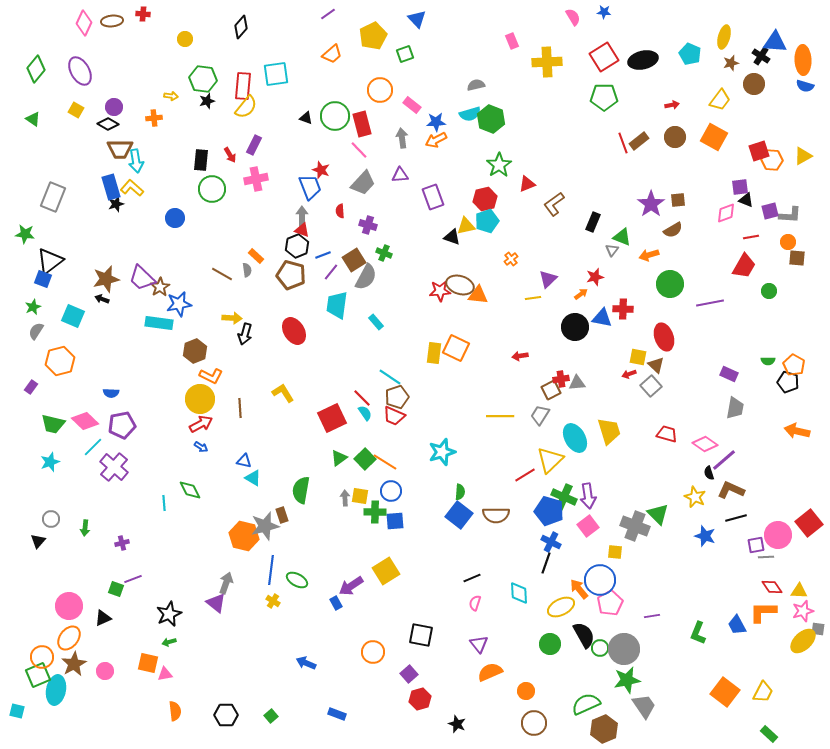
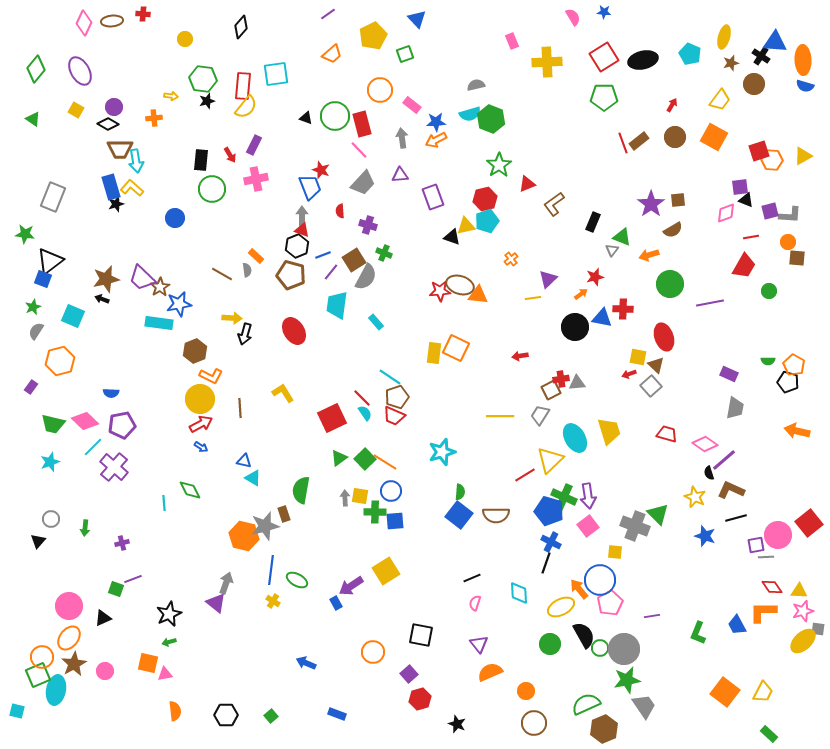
red arrow at (672, 105): rotated 48 degrees counterclockwise
brown rectangle at (282, 515): moved 2 px right, 1 px up
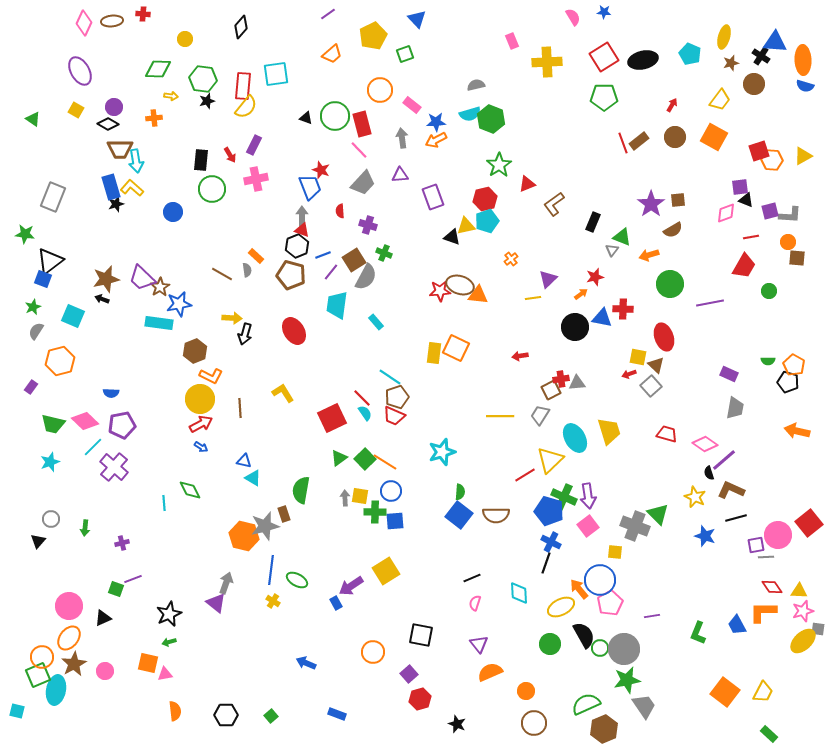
green diamond at (36, 69): moved 122 px right; rotated 52 degrees clockwise
blue circle at (175, 218): moved 2 px left, 6 px up
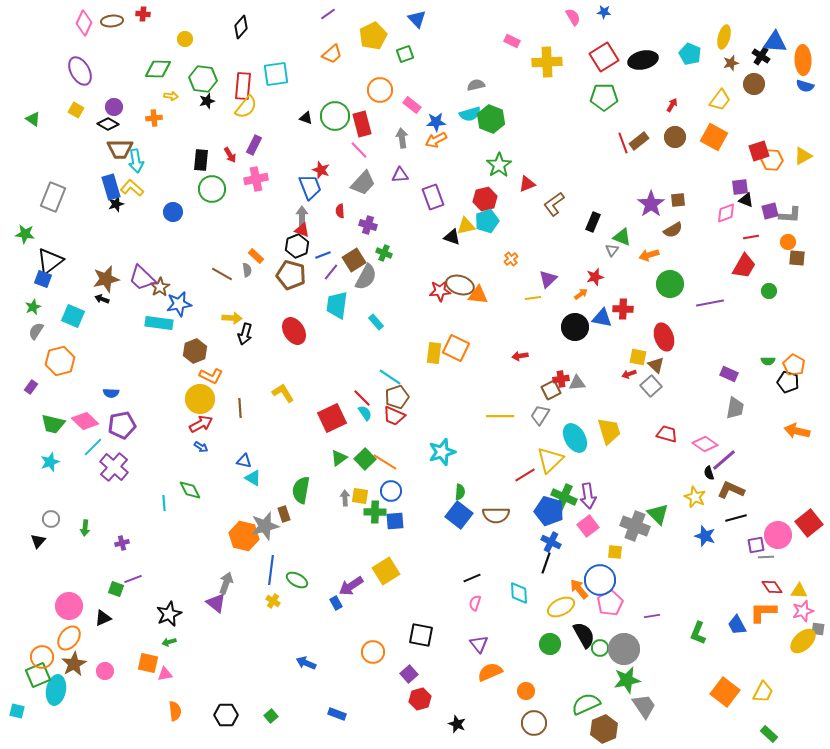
pink rectangle at (512, 41): rotated 42 degrees counterclockwise
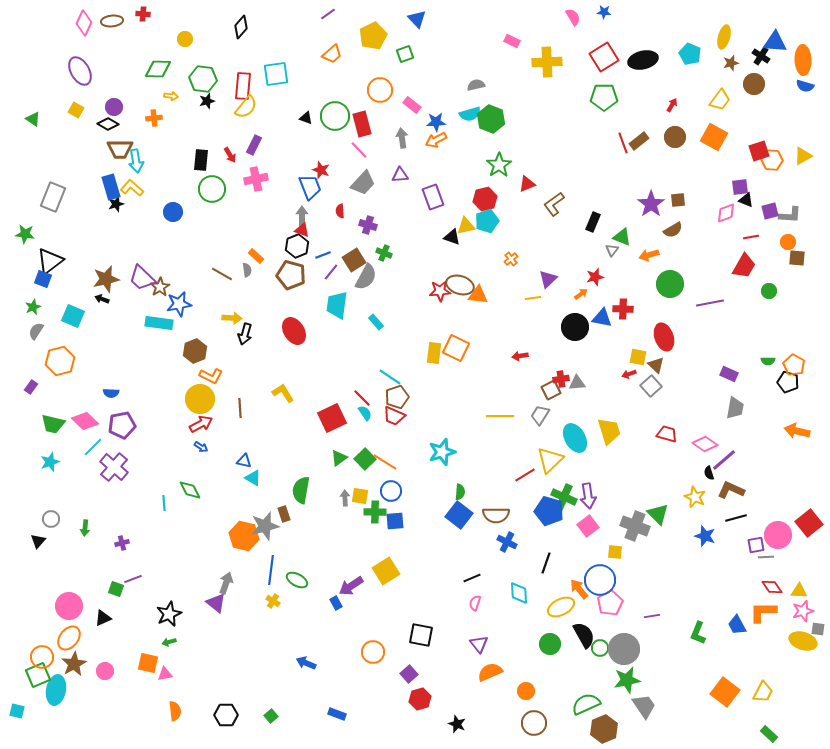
blue cross at (551, 542): moved 44 px left
yellow ellipse at (803, 641): rotated 60 degrees clockwise
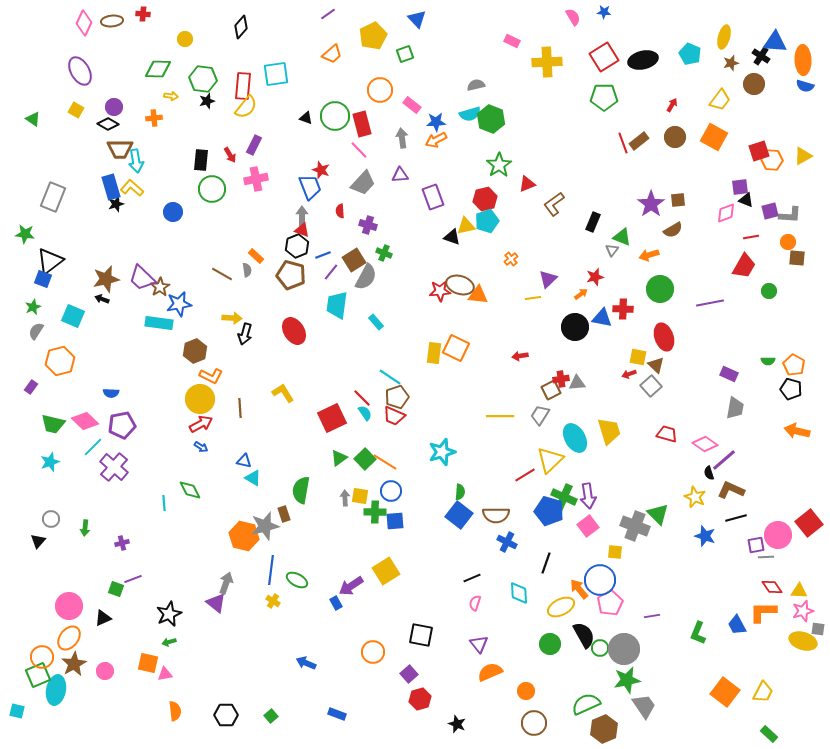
green circle at (670, 284): moved 10 px left, 5 px down
black pentagon at (788, 382): moved 3 px right, 7 px down
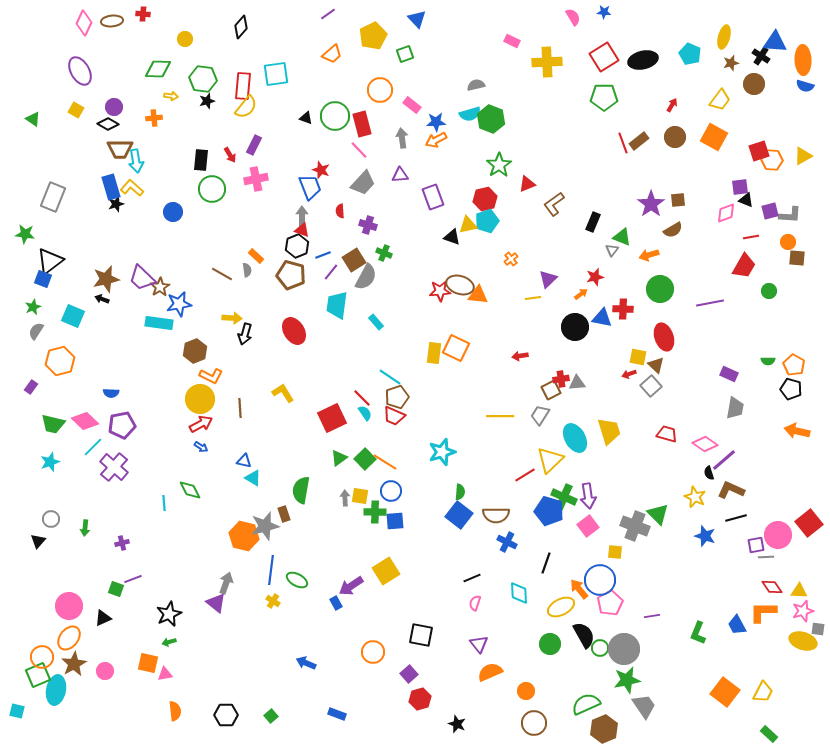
yellow triangle at (466, 226): moved 2 px right, 1 px up
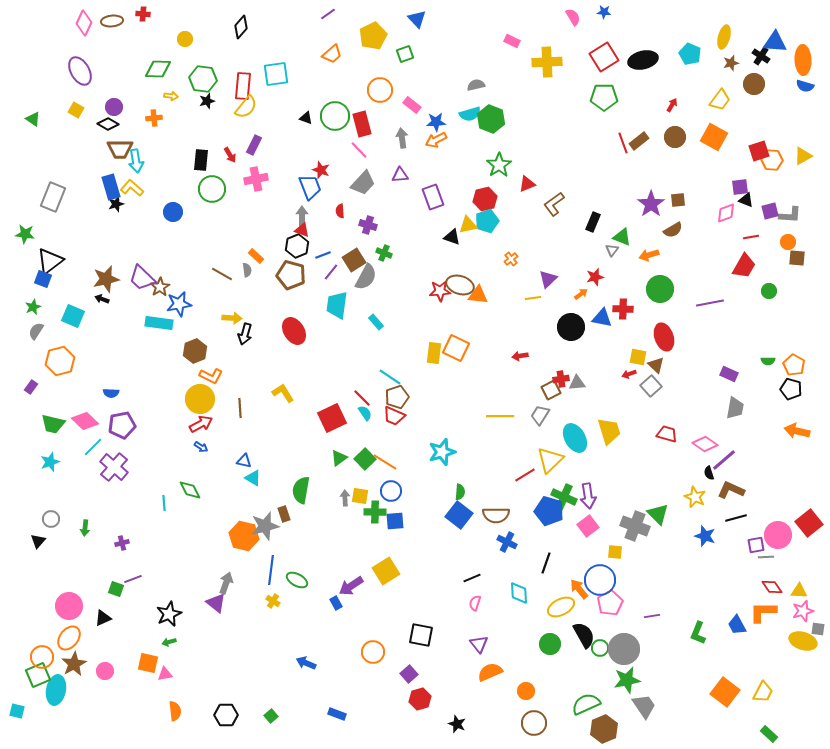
black circle at (575, 327): moved 4 px left
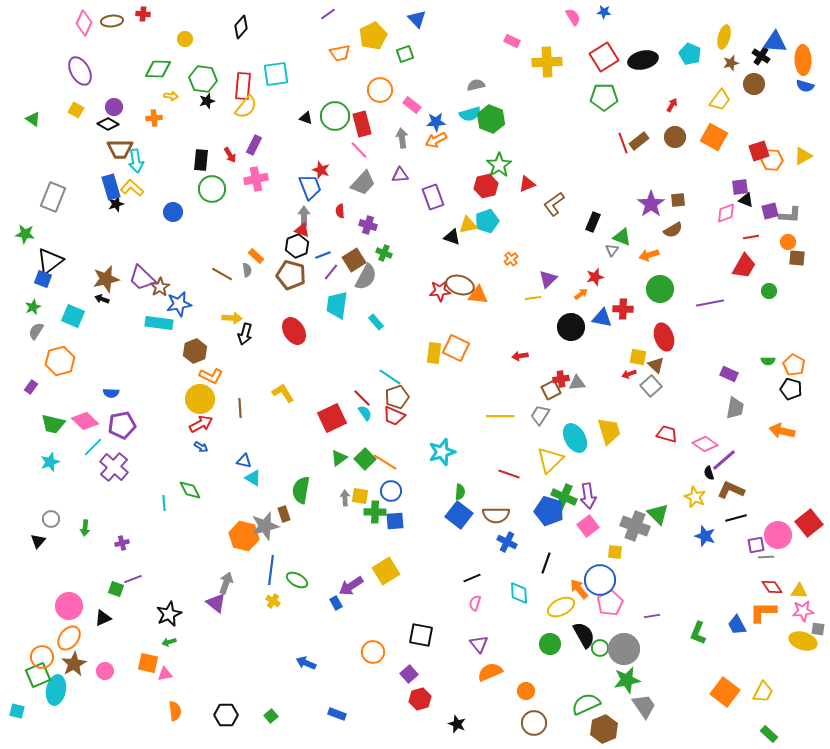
orange trapezoid at (332, 54): moved 8 px right, 1 px up; rotated 30 degrees clockwise
red hexagon at (485, 199): moved 1 px right, 13 px up
gray arrow at (302, 216): moved 2 px right
orange arrow at (797, 431): moved 15 px left
red line at (525, 475): moved 16 px left, 1 px up; rotated 50 degrees clockwise
pink star at (803, 611): rotated 10 degrees clockwise
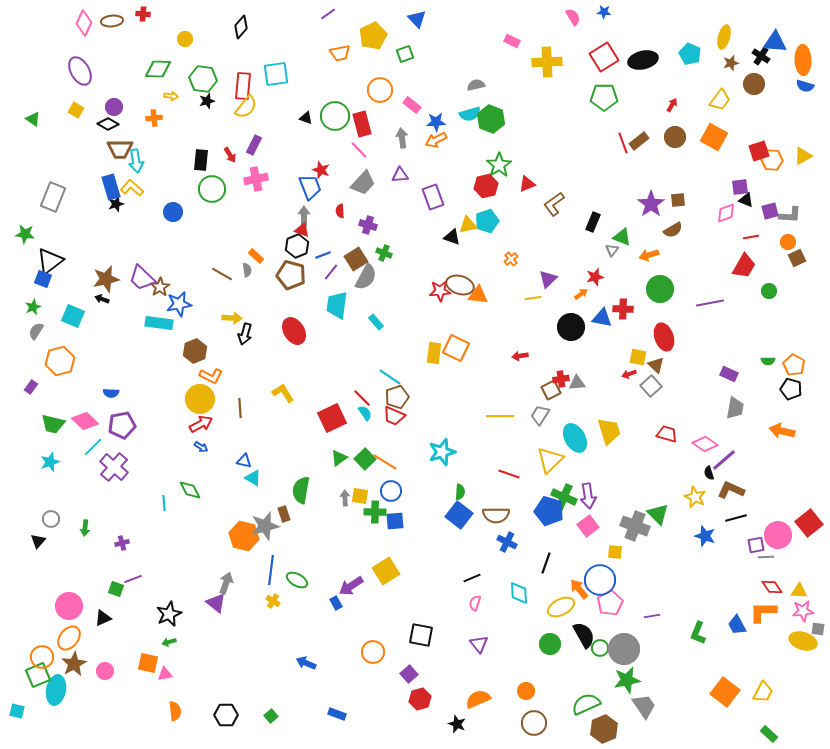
brown square at (797, 258): rotated 30 degrees counterclockwise
brown square at (354, 260): moved 2 px right, 1 px up
orange semicircle at (490, 672): moved 12 px left, 27 px down
